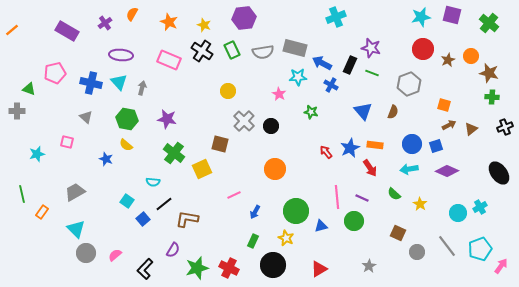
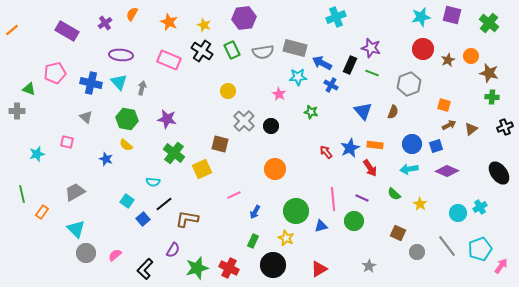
pink line at (337, 197): moved 4 px left, 2 px down
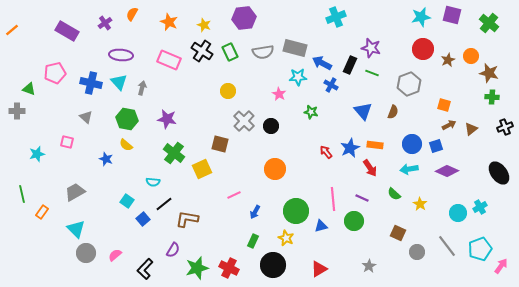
green rectangle at (232, 50): moved 2 px left, 2 px down
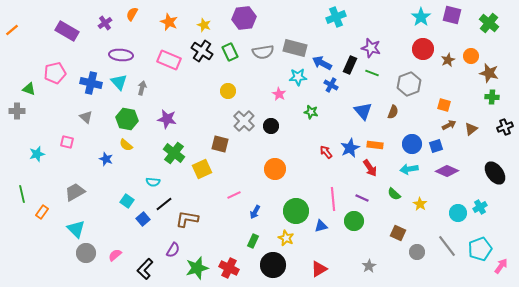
cyan star at (421, 17): rotated 24 degrees counterclockwise
black ellipse at (499, 173): moved 4 px left
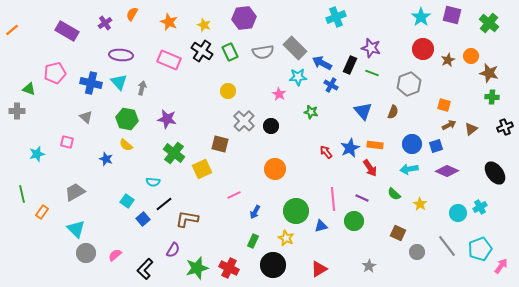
gray rectangle at (295, 48): rotated 30 degrees clockwise
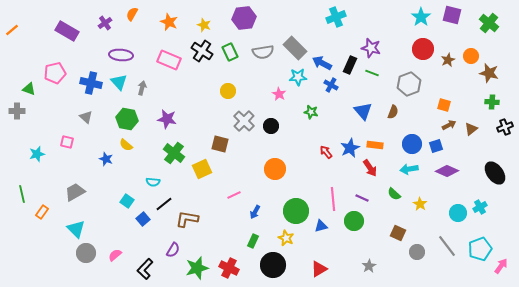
green cross at (492, 97): moved 5 px down
